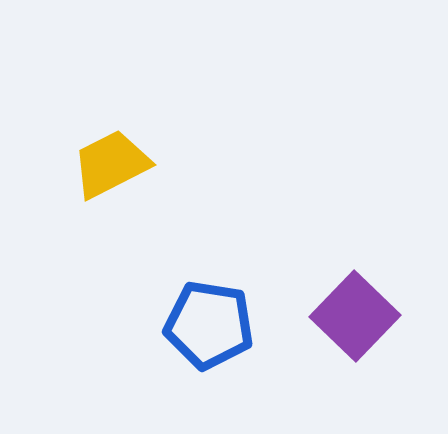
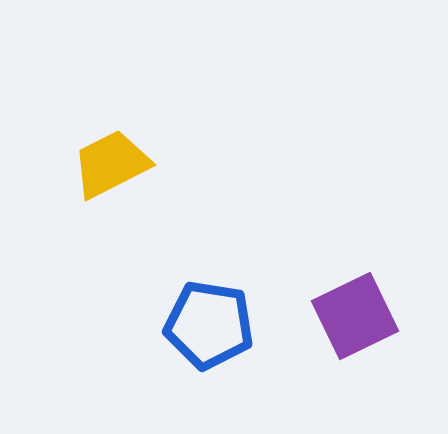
purple square: rotated 20 degrees clockwise
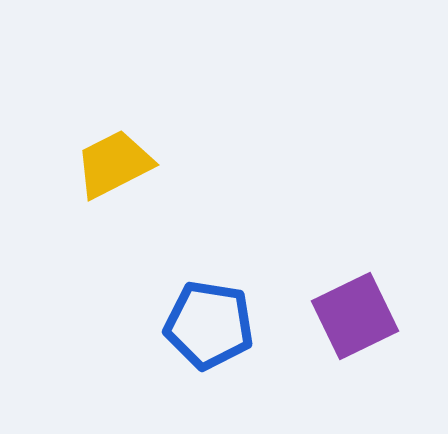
yellow trapezoid: moved 3 px right
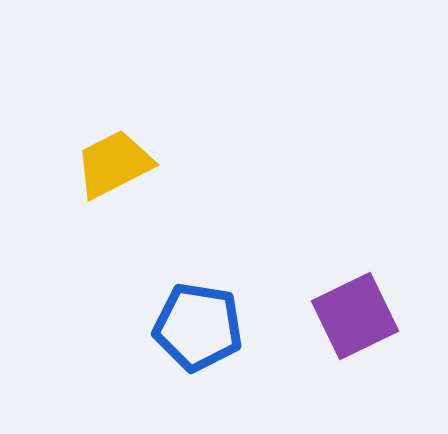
blue pentagon: moved 11 px left, 2 px down
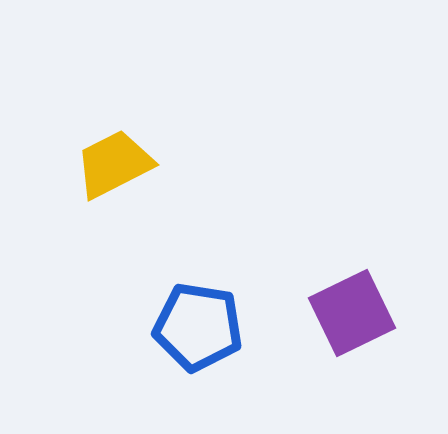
purple square: moved 3 px left, 3 px up
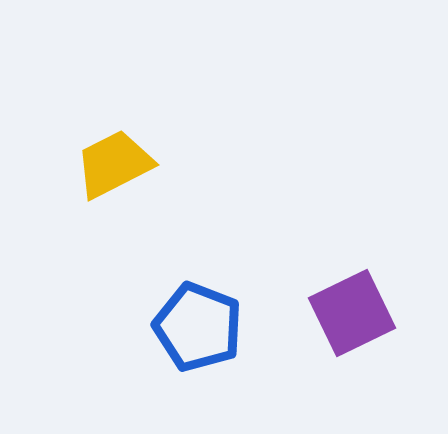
blue pentagon: rotated 12 degrees clockwise
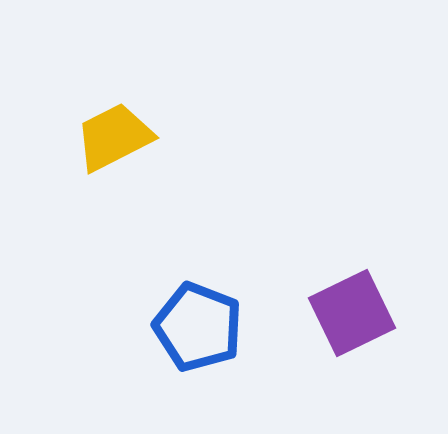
yellow trapezoid: moved 27 px up
